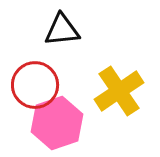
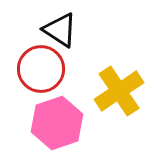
black triangle: moved 2 px left; rotated 39 degrees clockwise
red circle: moved 6 px right, 16 px up
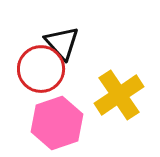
black triangle: moved 2 px right, 13 px down; rotated 15 degrees clockwise
yellow cross: moved 4 px down
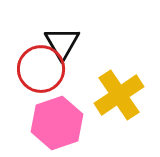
black triangle: rotated 12 degrees clockwise
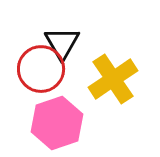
yellow cross: moved 6 px left, 16 px up
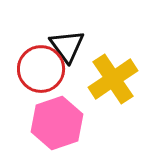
black triangle: moved 5 px right, 3 px down; rotated 6 degrees counterclockwise
